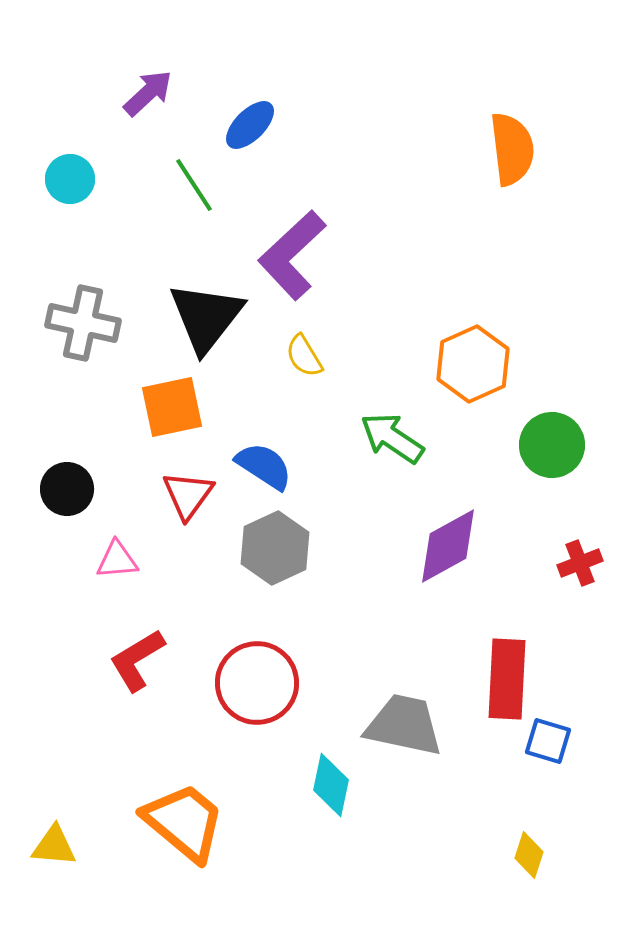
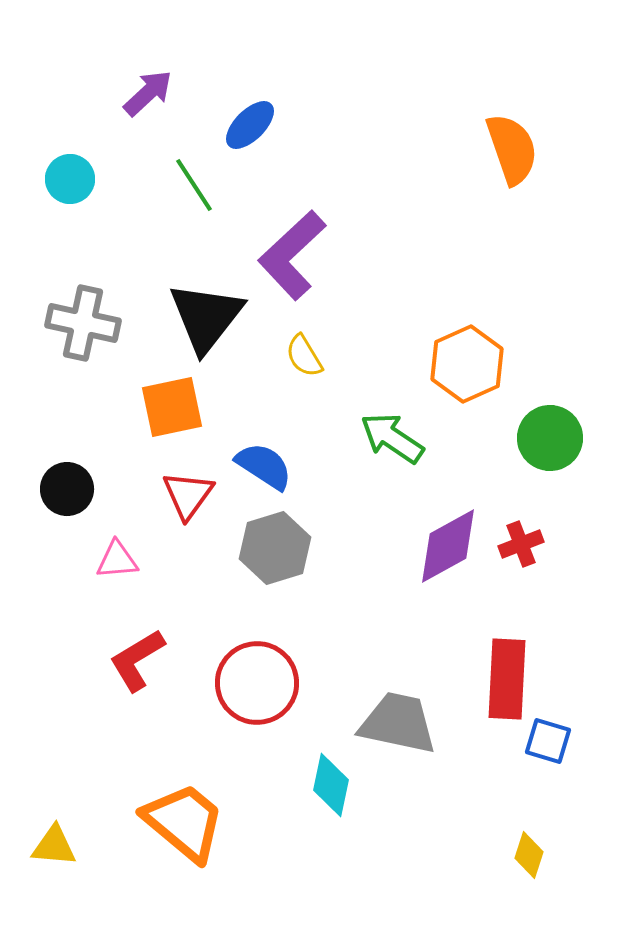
orange semicircle: rotated 12 degrees counterclockwise
orange hexagon: moved 6 px left
green circle: moved 2 px left, 7 px up
gray hexagon: rotated 8 degrees clockwise
red cross: moved 59 px left, 19 px up
gray trapezoid: moved 6 px left, 2 px up
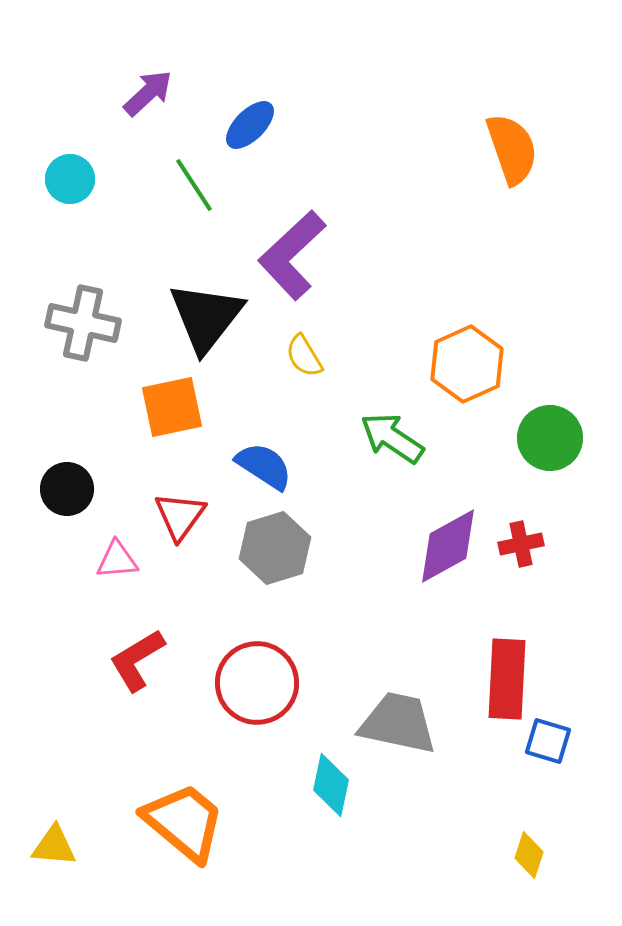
red triangle: moved 8 px left, 21 px down
red cross: rotated 9 degrees clockwise
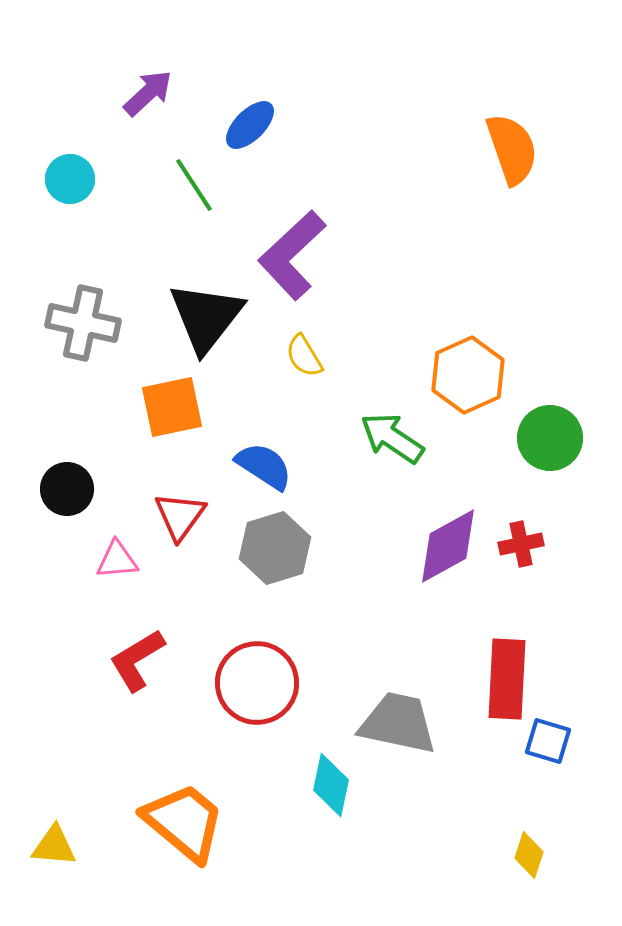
orange hexagon: moved 1 px right, 11 px down
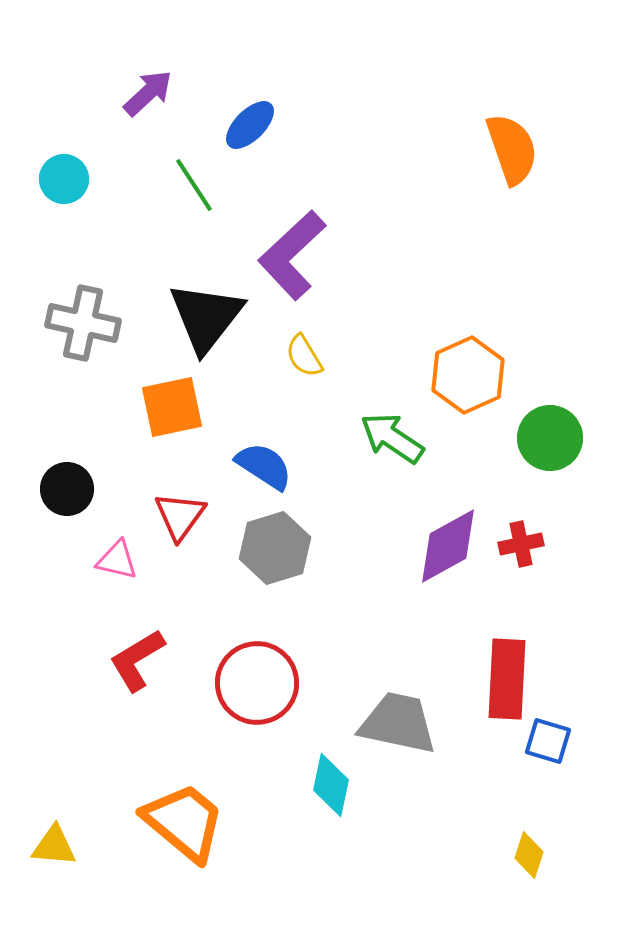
cyan circle: moved 6 px left
pink triangle: rotated 18 degrees clockwise
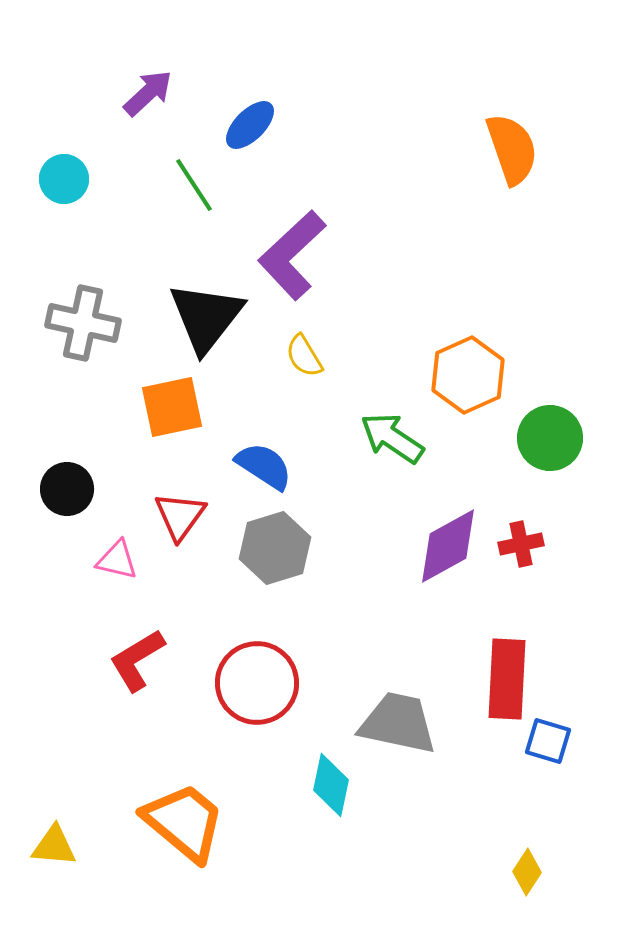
yellow diamond: moved 2 px left, 17 px down; rotated 15 degrees clockwise
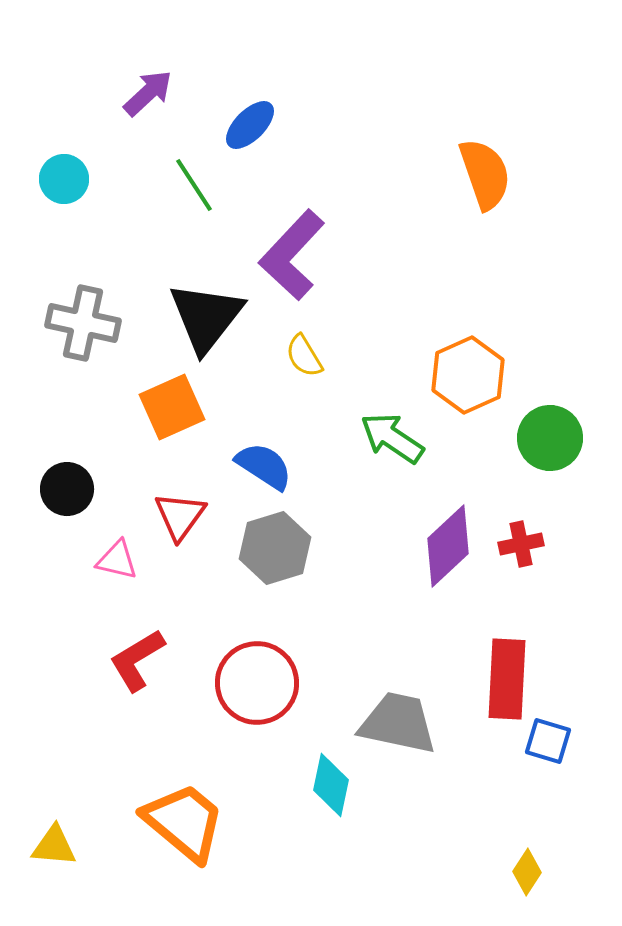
orange semicircle: moved 27 px left, 25 px down
purple L-shape: rotated 4 degrees counterclockwise
orange square: rotated 12 degrees counterclockwise
purple diamond: rotated 14 degrees counterclockwise
